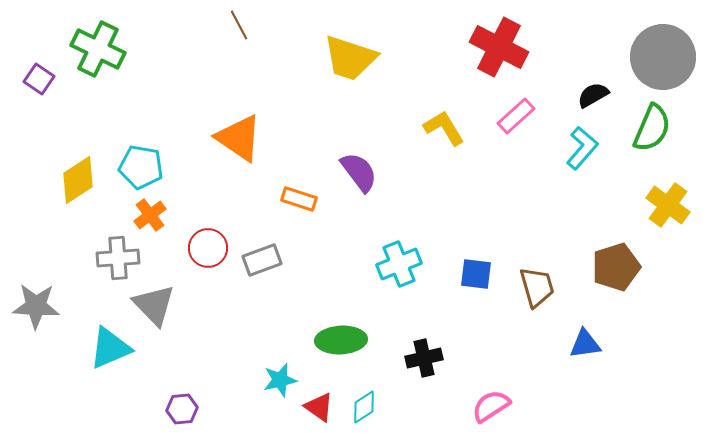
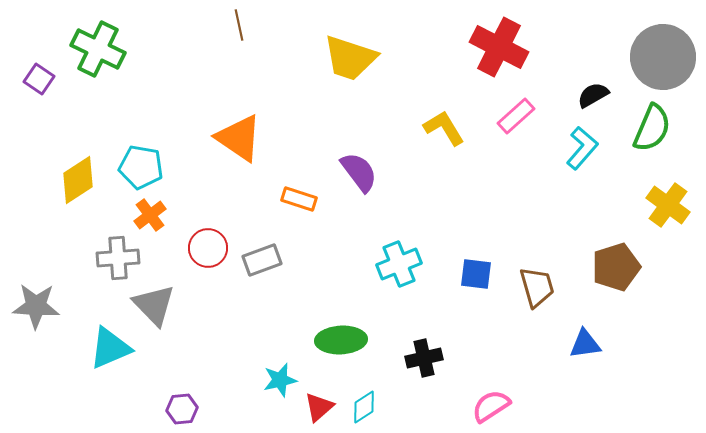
brown line: rotated 16 degrees clockwise
red triangle: rotated 44 degrees clockwise
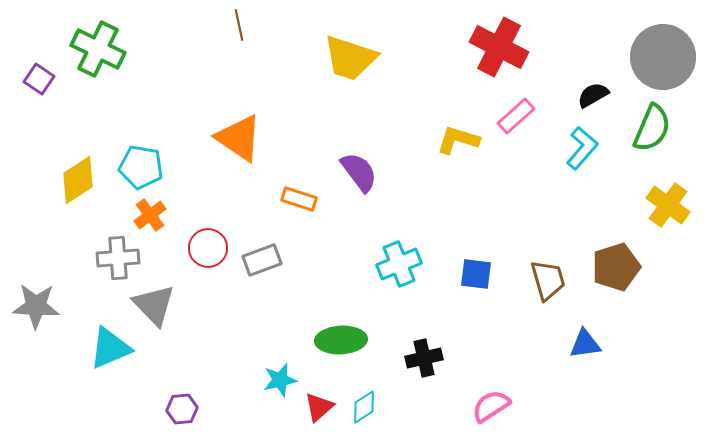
yellow L-shape: moved 14 px right, 12 px down; rotated 42 degrees counterclockwise
brown trapezoid: moved 11 px right, 7 px up
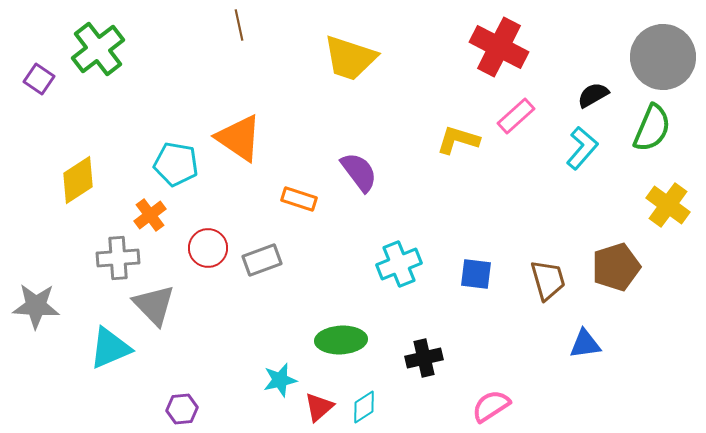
green cross: rotated 26 degrees clockwise
cyan pentagon: moved 35 px right, 3 px up
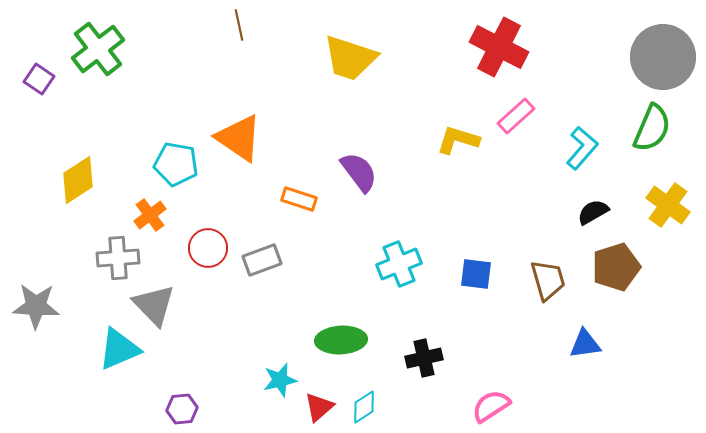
black semicircle: moved 117 px down
cyan triangle: moved 9 px right, 1 px down
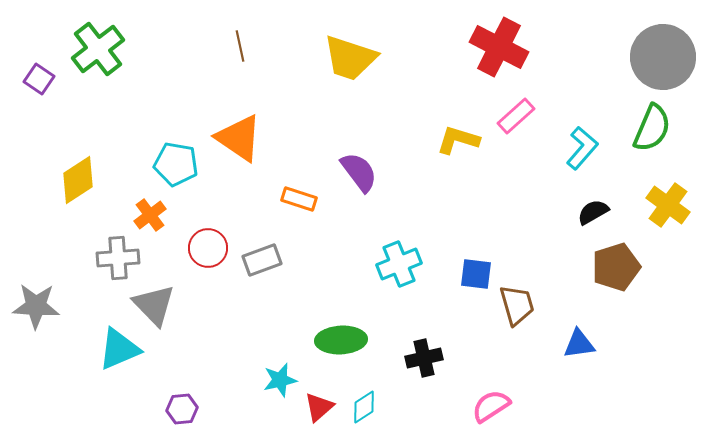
brown line: moved 1 px right, 21 px down
brown trapezoid: moved 31 px left, 25 px down
blue triangle: moved 6 px left
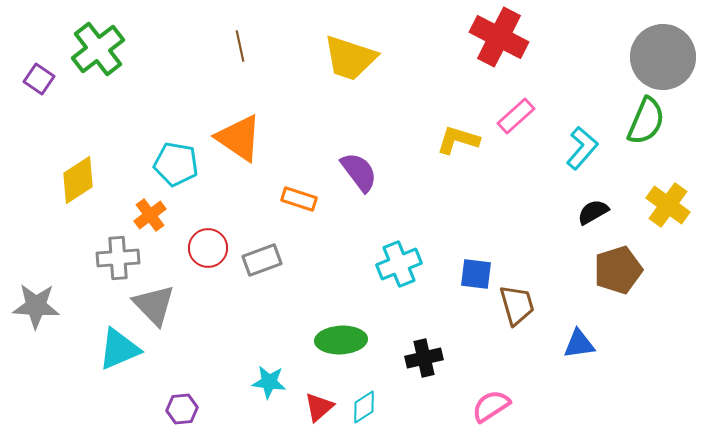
red cross: moved 10 px up
green semicircle: moved 6 px left, 7 px up
brown pentagon: moved 2 px right, 3 px down
cyan star: moved 11 px left, 2 px down; rotated 20 degrees clockwise
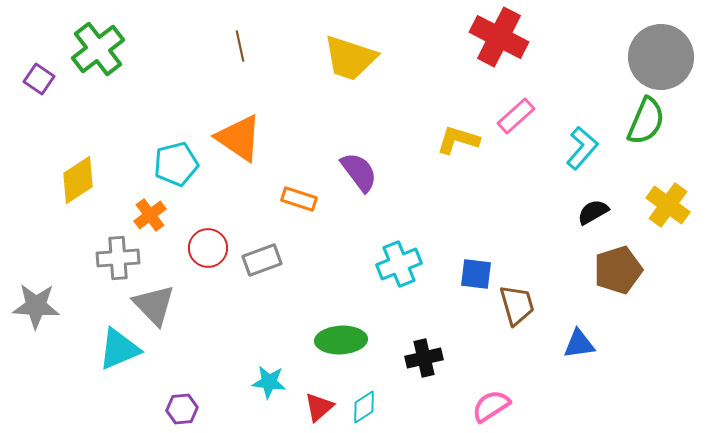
gray circle: moved 2 px left
cyan pentagon: rotated 24 degrees counterclockwise
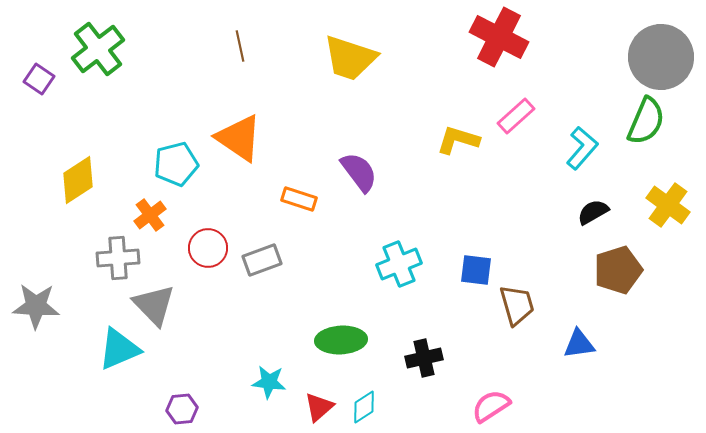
blue square: moved 4 px up
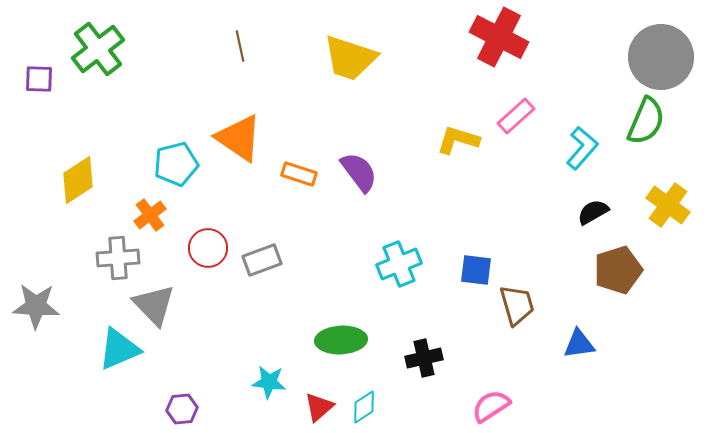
purple square: rotated 32 degrees counterclockwise
orange rectangle: moved 25 px up
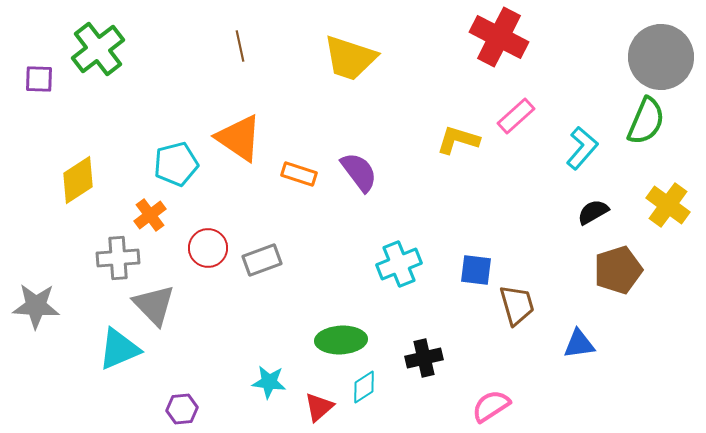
cyan diamond: moved 20 px up
